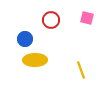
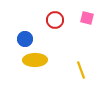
red circle: moved 4 px right
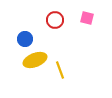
yellow ellipse: rotated 20 degrees counterclockwise
yellow line: moved 21 px left
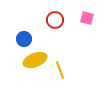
blue circle: moved 1 px left
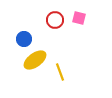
pink square: moved 8 px left
yellow ellipse: rotated 15 degrees counterclockwise
yellow line: moved 2 px down
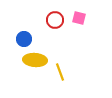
yellow ellipse: rotated 40 degrees clockwise
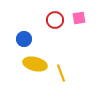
pink square: rotated 24 degrees counterclockwise
yellow ellipse: moved 4 px down; rotated 10 degrees clockwise
yellow line: moved 1 px right, 1 px down
